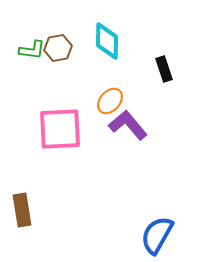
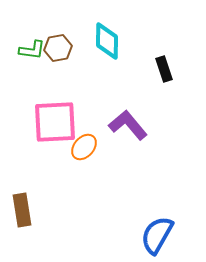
orange ellipse: moved 26 px left, 46 px down
pink square: moved 5 px left, 7 px up
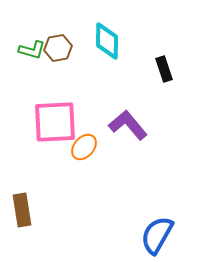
green L-shape: rotated 8 degrees clockwise
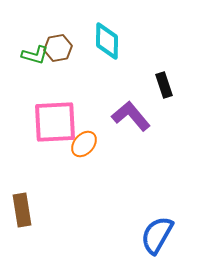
green L-shape: moved 3 px right, 5 px down
black rectangle: moved 16 px down
purple L-shape: moved 3 px right, 9 px up
orange ellipse: moved 3 px up
